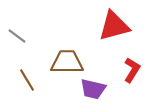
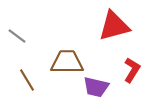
purple trapezoid: moved 3 px right, 2 px up
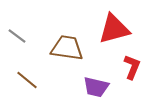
red triangle: moved 3 px down
brown trapezoid: moved 14 px up; rotated 8 degrees clockwise
red L-shape: moved 3 px up; rotated 10 degrees counterclockwise
brown line: rotated 20 degrees counterclockwise
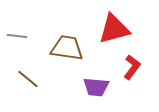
gray line: rotated 30 degrees counterclockwise
red L-shape: rotated 15 degrees clockwise
brown line: moved 1 px right, 1 px up
purple trapezoid: rotated 8 degrees counterclockwise
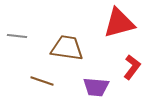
red triangle: moved 5 px right, 6 px up
brown line: moved 14 px right, 2 px down; rotated 20 degrees counterclockwise
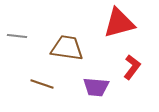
brown line: moved 3 px down
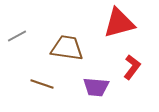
gray line: rotated 36 degrees counterclockwise
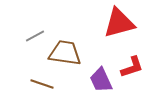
gray line: moved 18 px right
brown trapezoid: moved 2 px left, 5 px down
red L-shape: rotated 35 degrees clockwise
purple trapezoid: moved 5 px right, 7 px up; rotated 60 degrees clockwise
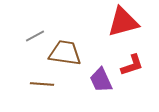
red triangle: moved 4 px right, 1 px up
red L-shape: moved 2 px up
brown line: rotated 15 degrees counterclockwise
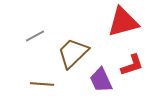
brown trapezoid: moved 8 px right; rotated 52 degrees counterclockwise
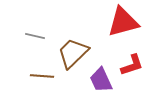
gray line: rotated 42 degrees clockwise
brown line: moved 8 px up
